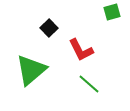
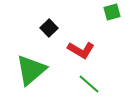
red L-shape: rotated 32 degrees counterclockwise
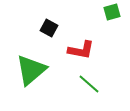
black square: rotated 18 degrees counterclockwise
red L-shape: rotated 20 degrees counterclockwise
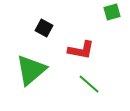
black square: moved 5 px left
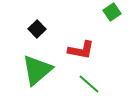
green square: rotated 18 degrees counterclockwise
black square: moved 7 px left, 1 px down; rotated 18 degrees clockwise
green triangle: moved 6 px right
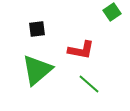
black square: rotated 36 degrees clockwise
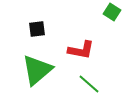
green square: rotated 24 degrees counterclockwise
